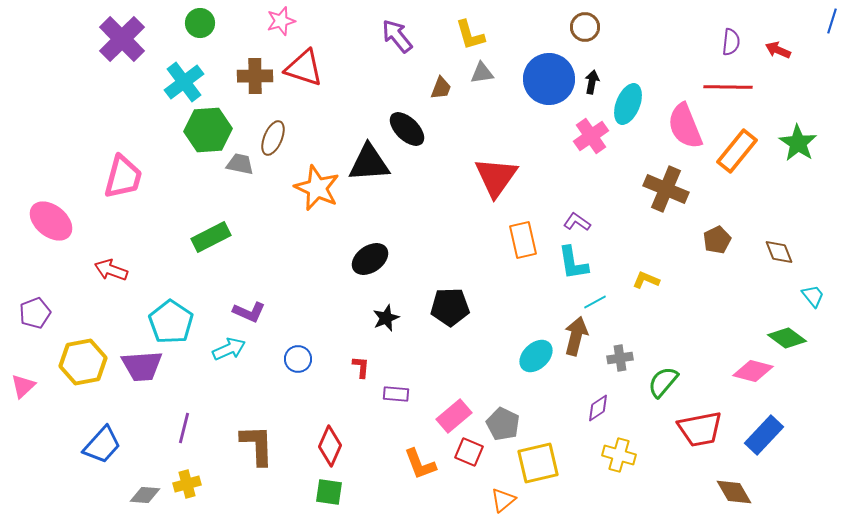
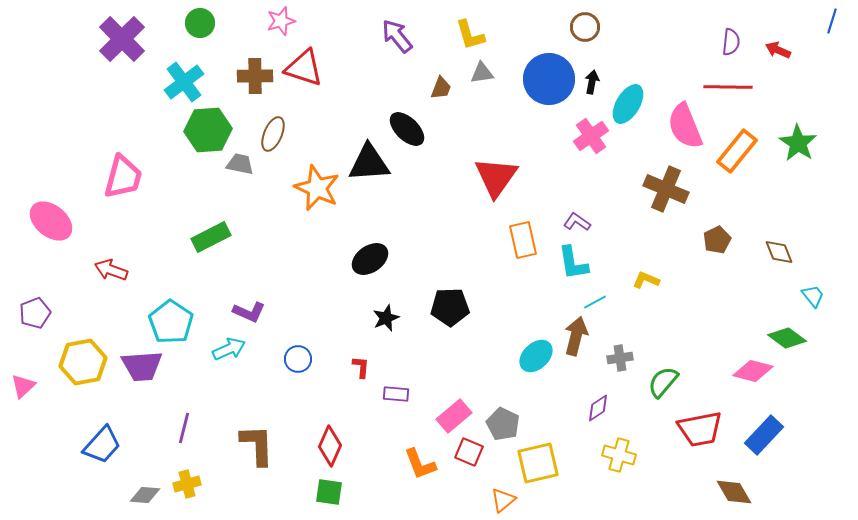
cyan ellipse at (628, 104): rotated 9 degrees clockwise
brown ellipse at (273, 138): moved 4 px up
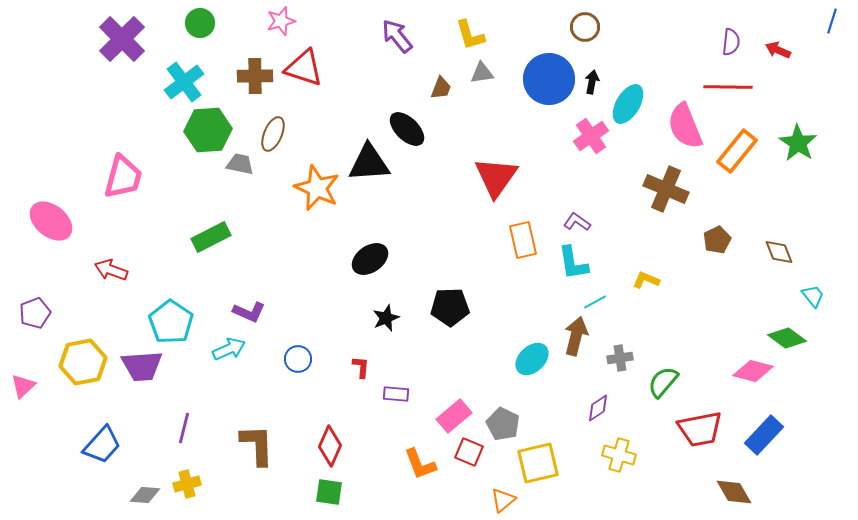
cyan ellipse at (536, 356): moved 4 px left, 3 px down
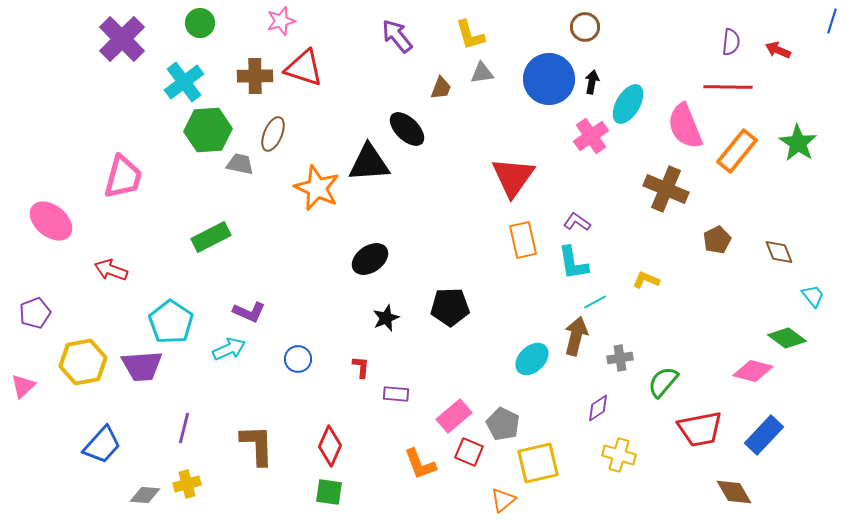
red triangle at (496, 177): moved 17 px right
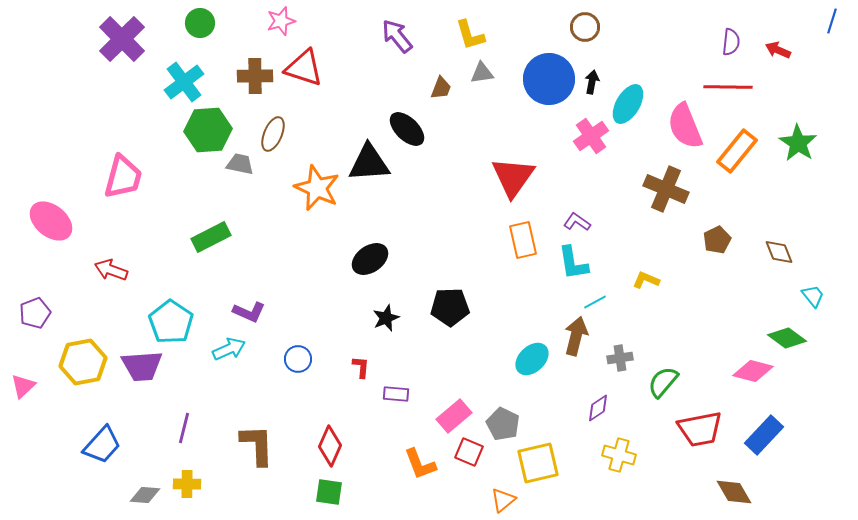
yellow cross at (187, 484): rotated 16 degrees clockwise
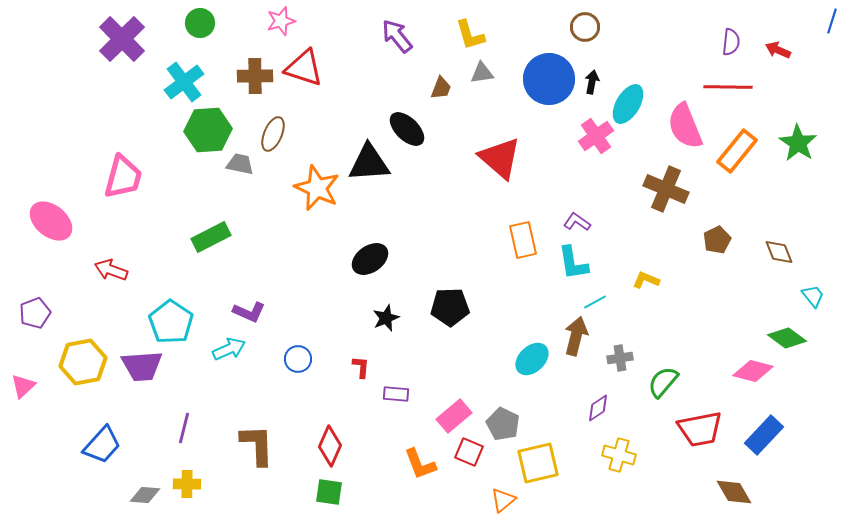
pink cross at (591, 136): moved 5 px right
red triangle at (513, 177): moved 13 px left, 19 px up; rotated 24 degrees counterclockwise
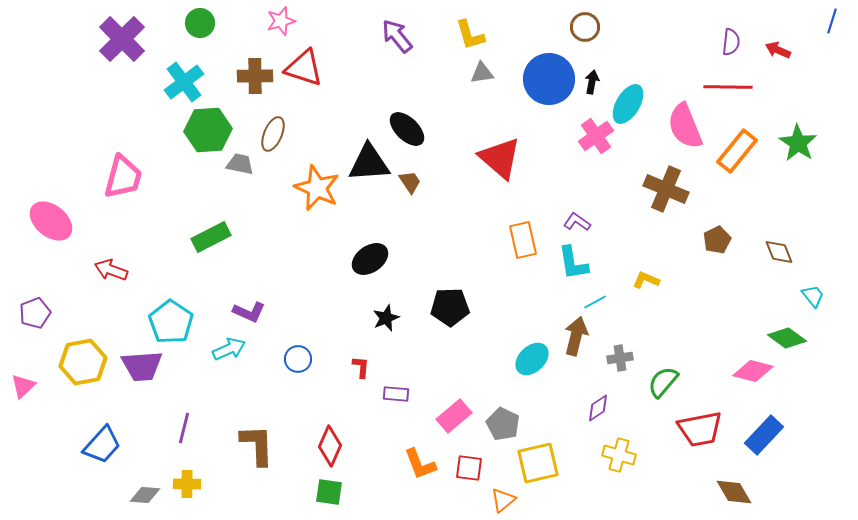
brown trapezoid at (441, 88): moved 31 px left, 94 px down; rotated 55 degrees counterclockwise
red square at (469, 452): moved 16 px down; rotated 16 degrees counterclockwise
